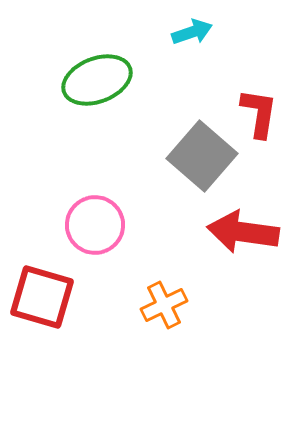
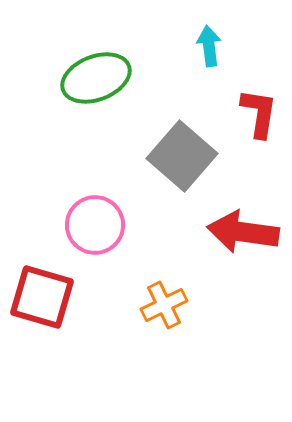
cyan arrow: moved 17 px right, 14 px down; rotated 78 degrees counterclockwise
green ellipse: moved 1 px left, 2 px up
gray square: moved 20 px left
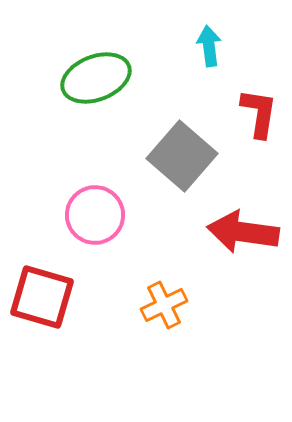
pink circle: moved 10 px up
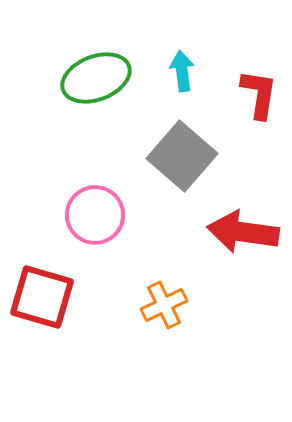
cyan arrow: moved 27 px left, 25 px down
red L-shape: moved 19 px up
